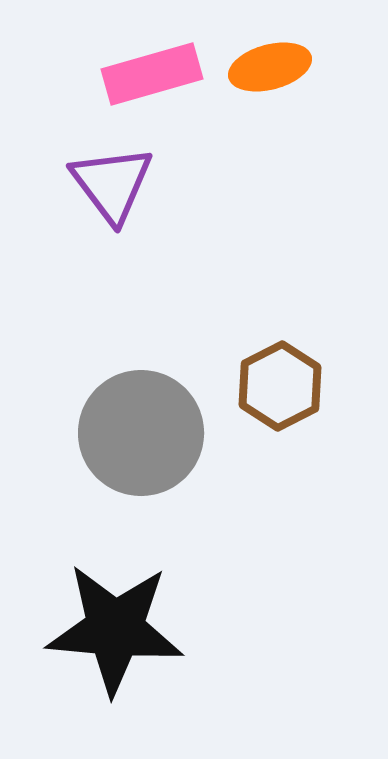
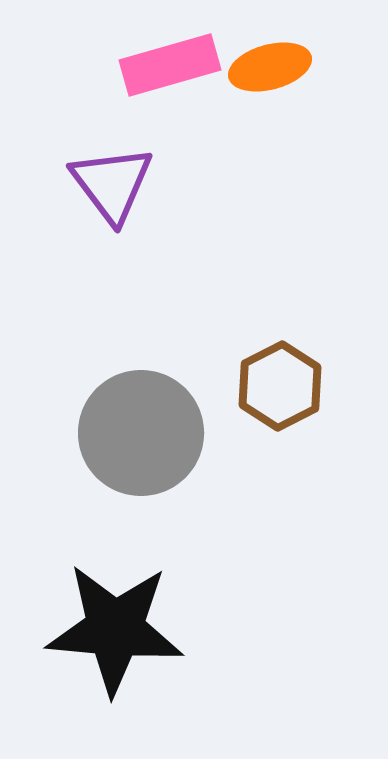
pink rectangle: moved 18 px right, 9 px up
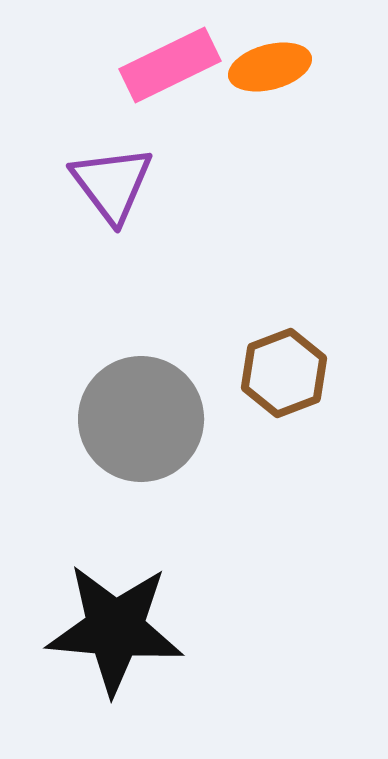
pink rectangle: rotated 10 degrees counterclockwise
brown hexagon: moved 4 px right, 13 px up; rotated 6 degrees clockwise
gray circle: moved 14 px up
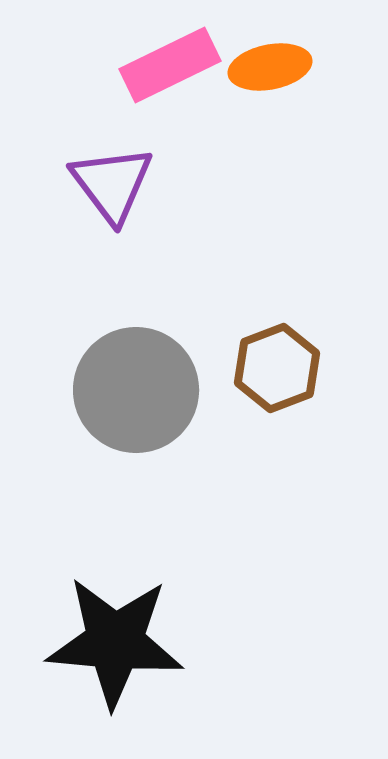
orange ellipse: rotated 4 degrees clockwise
brown hexagon: moved 7 px left, 5 px up
gray circle: moved 5 px left, 29 px up
black star: moved 13 px down
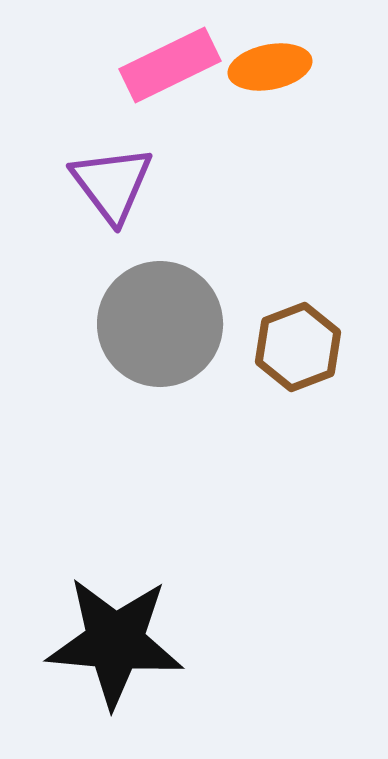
brown hexagon: moved 21 px right, 21 px up
gray circle: moved 24 px right, 66 px up
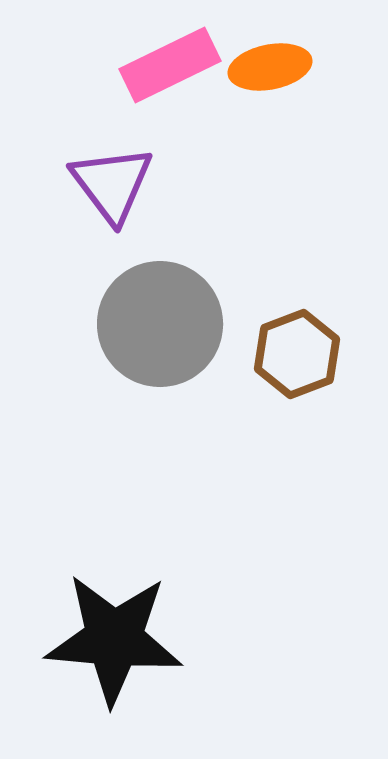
brown hexagon: moved 1 px left, 7 px down
black star: moved 1 px left, 3 px up
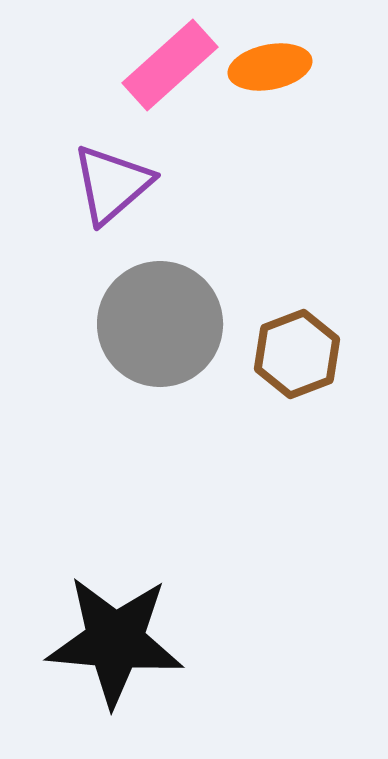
pink rectangle: rotated 16 degrees counterclockwise
purple triangle: rotated 26 degrees clockwise
black star: moved 1 px right, 2 px down
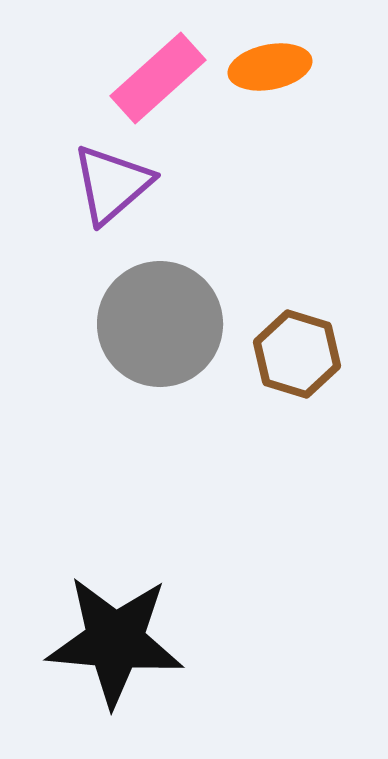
pink rectangle: moved 12 px left, 13 px down
brown hexagon: rotated 22 degrees counterclockwise
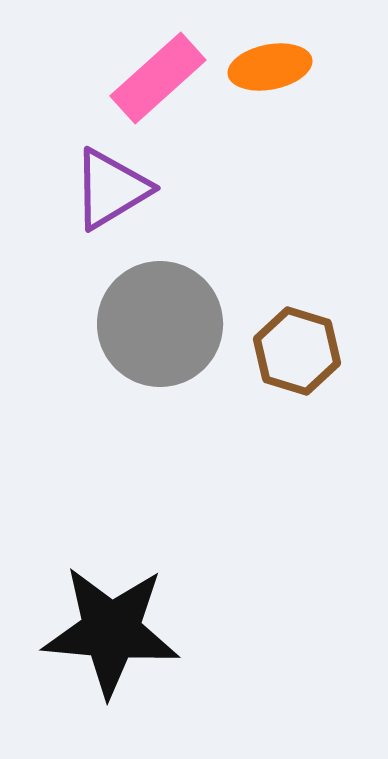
purple triangle: moved 1 px left, 5 px down; rotated 10 degrees clockwise
brown hexagon: moved 3 px up
black star: moved 4 px left, 10 px up
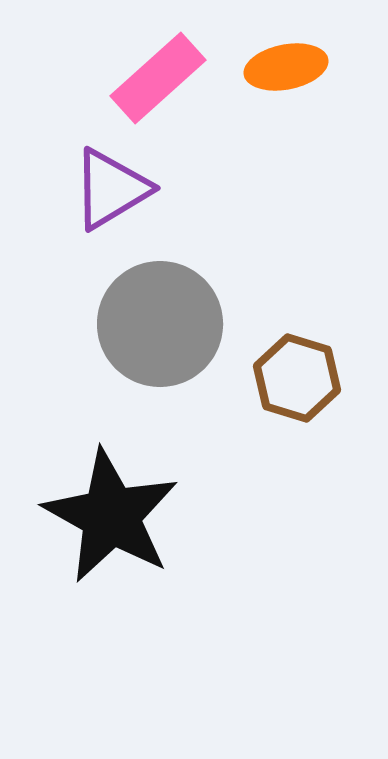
orange ellipse: moved 16 px right
brown hexagon: moved 27 px down
black star: moved 115 px up; rotated 24 degrees clockwise
